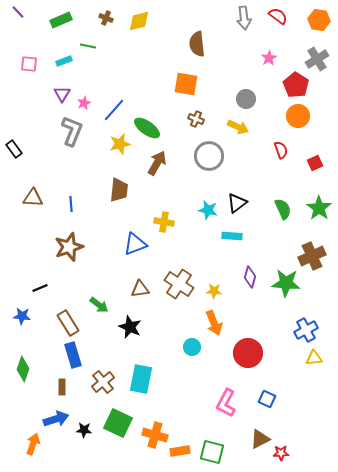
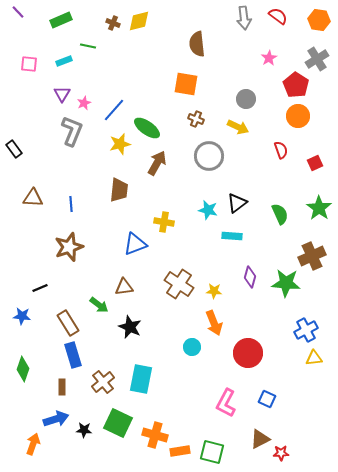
brown cross at (106, 18): moved 7 px right, 5 px down
green semicircle at (283, 209): moved 3 px left, 5 px down
brown triangle at (140, 289): moved 16 px left, 2 px up
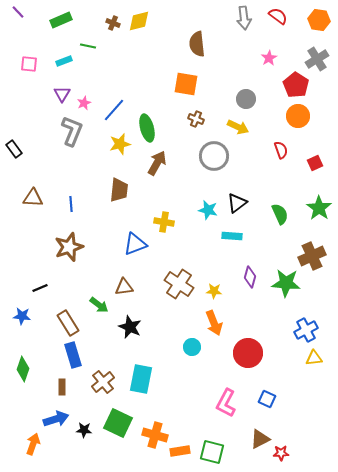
green ellipse at (147, 128): rotated 40 degrees clockwise
gray circle at (209, 156): moved 5 px right
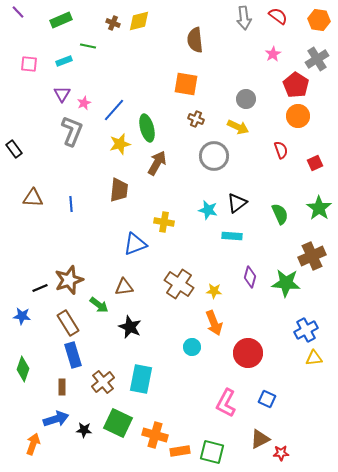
brown semicircle at (197, 44): moved 2 px left, 4 px up
pink star at (269, 58): moved 4 px right, 4 px up
brown star at (69, 247): moved 33 px down
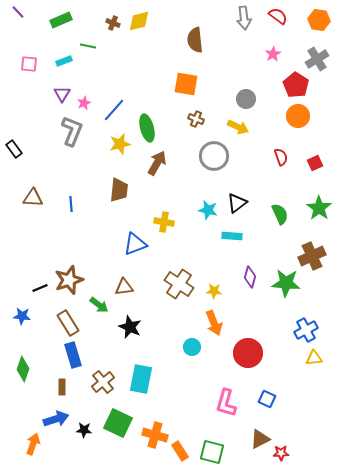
red semicircle at (281, 150): moved 7 px down
pink L-shape at (226, 403): rotated 12 degrees counterclockwise
orange rectangle at (180, 451): rotated 66 degrees clockwise
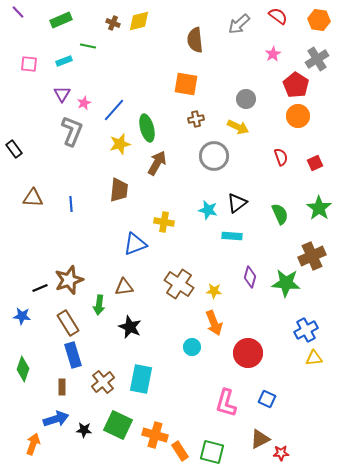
gray arrow at (244, 18): moved 5 px left, 6 px down; rotated 55 degrees clockwise
brown cross at (196, 119): rotated 35 degrees counterclockwise
green arrow at (99, 305): rotated 60 degrees clockwise
green square at (118, 423): moved 2 px down
